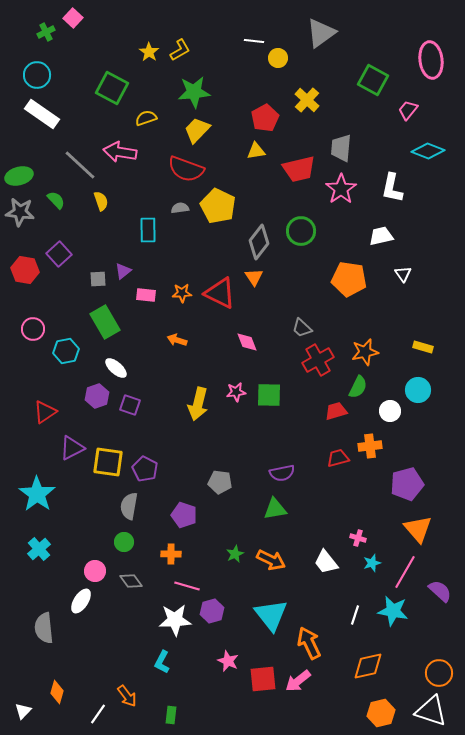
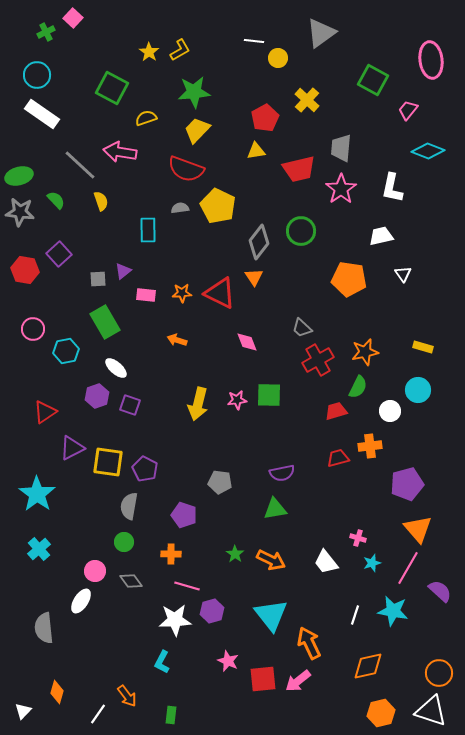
pink star at (236, 392): moved 1 px right, 8 px down
green star at (235, 554): rotated 12 degrees counterclockwise
pink line at (405, 572): moved 3 px right, 4 px up
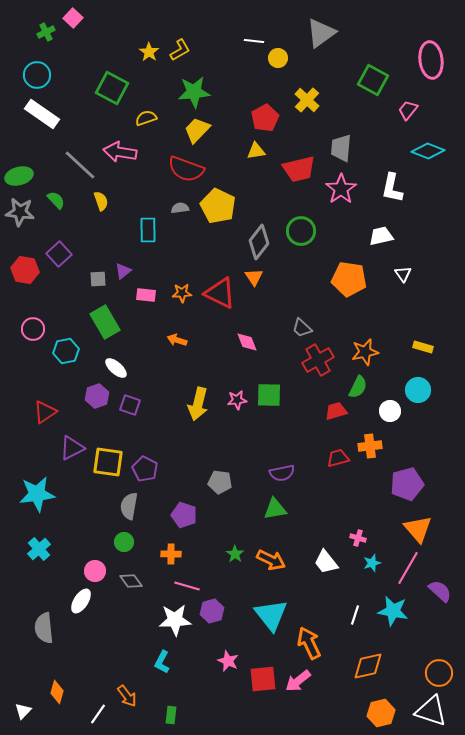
cyan star at (37, 494): rotated 30 degrees clockwise
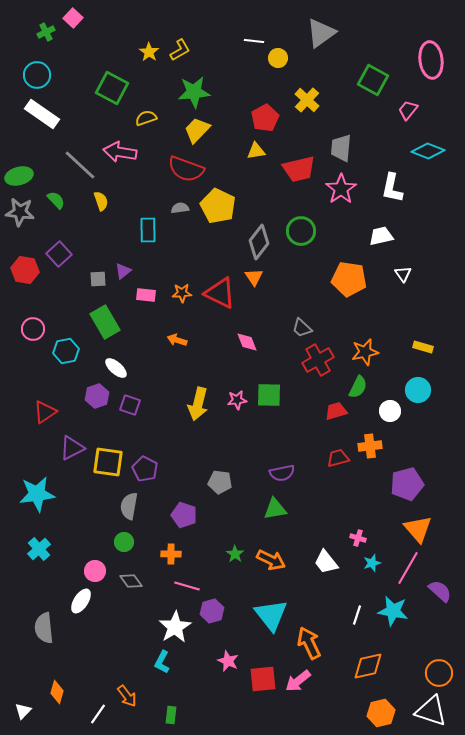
white line at (355, 615): moved 2 px right
white star at (175, 620): moved 7 px down; rotated 28 degrees counterclockwise
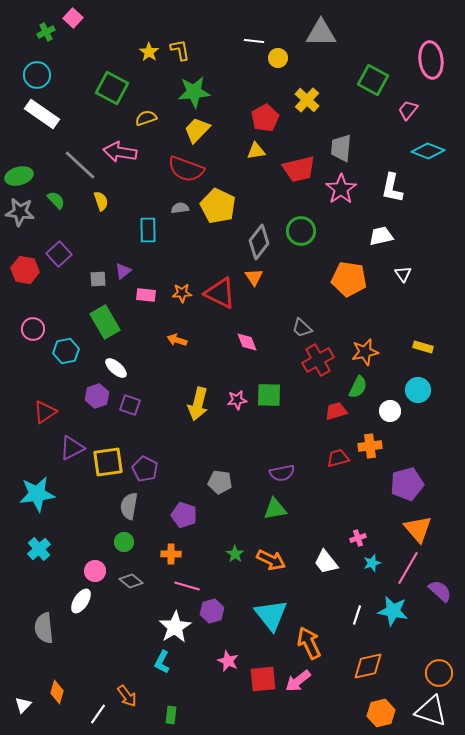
gray triangle at (321, 33): rotated 36 degrees clockwise
yellow L-shape at (180, 50): rotated 70 degrees counterclockwise
yellow square at (108, 462): rotated 16 degrees counterclockwise
pink cross at (358, 538): rotated 35 degrees counterclockwise
gray diamond at (131, 581): rotated 15 degrees counterclockwise
white triangle at (23, 711): moved 6 px up
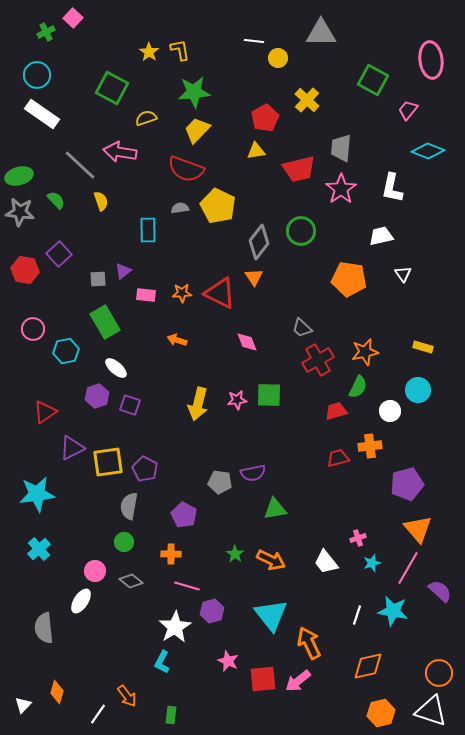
purple semicircle at (282, 473): moved 29 px left
purple pentagon at (184, 515): rotated 10 degrees clockwise
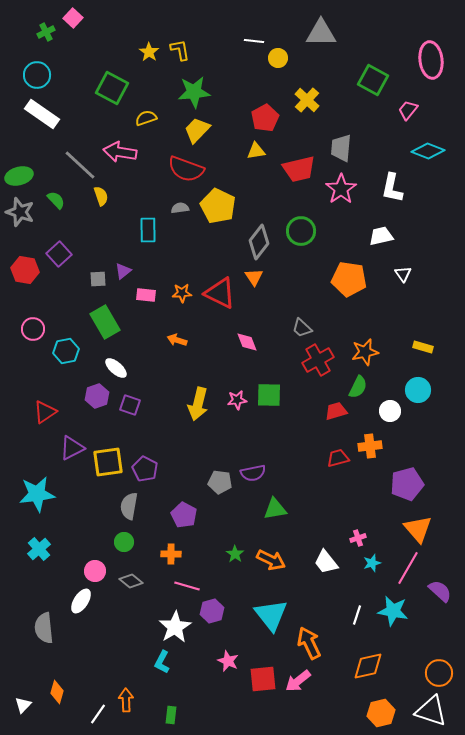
yellow semicircle at (101, 201): moved 5 px up
gray star at (20, 212): rotated 12 degrees clockwise
orange arrow at (127, 696): moved 1 px left, 4 px down; rotated 145 degrees counterclockwise
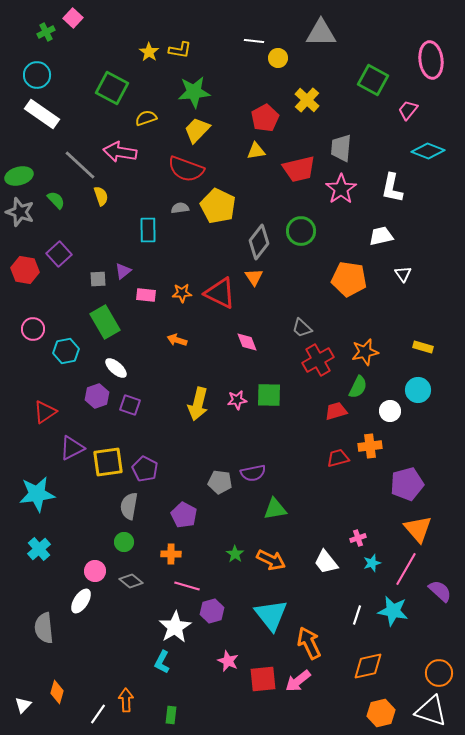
yellow L-shape at (180, 50): rotated 110 degrees clockwise
pink line at (408, 568): moved 2 px left, 1 px down
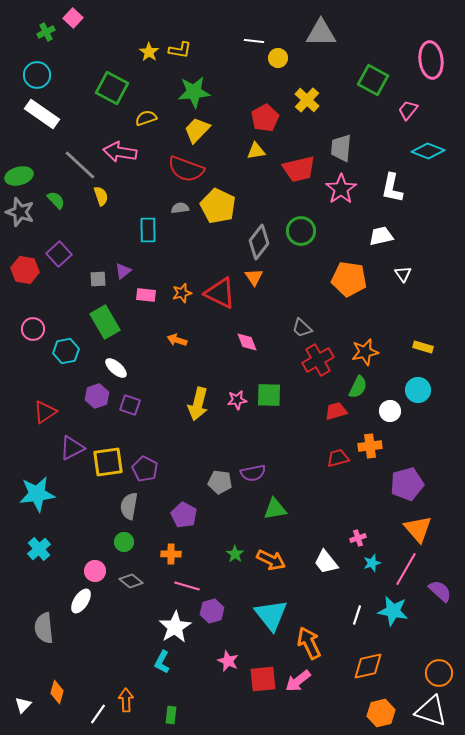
orange star at (182, 293): rotated 12 degrees counterclockwise
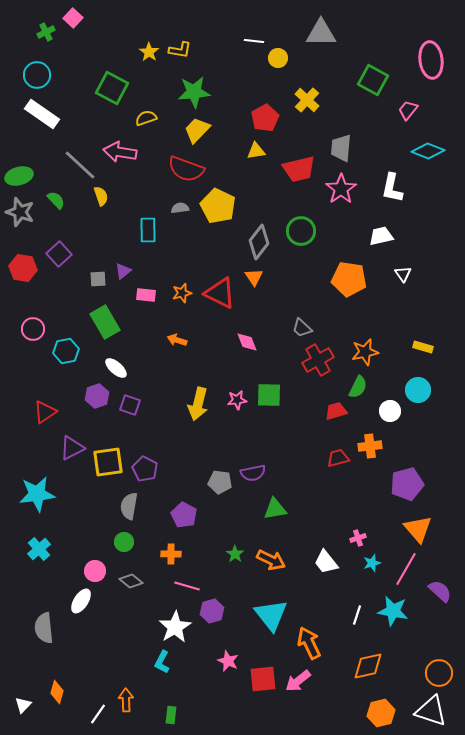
red hexagon at (25, 270): moved 2 px left, 2 px up
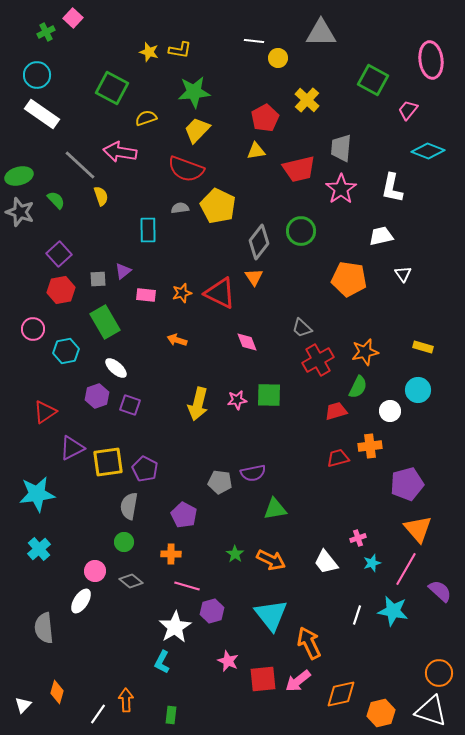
yellow star at (149, 52): rotated 18 degrees counterclockwise
red hexagon at (23, 268): moved 38 px right, 22 px down; rotated 20 degrees counterclockwise
orange diamond at (368, 666): moved 27 px left, 28 px down
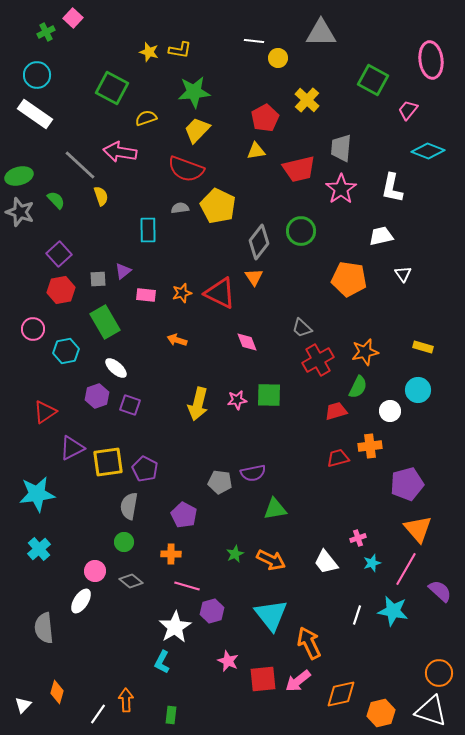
white rectangle at (42, 114): moved 7 px left
green star at (235, 554): rotated 12 degrees clockwise
